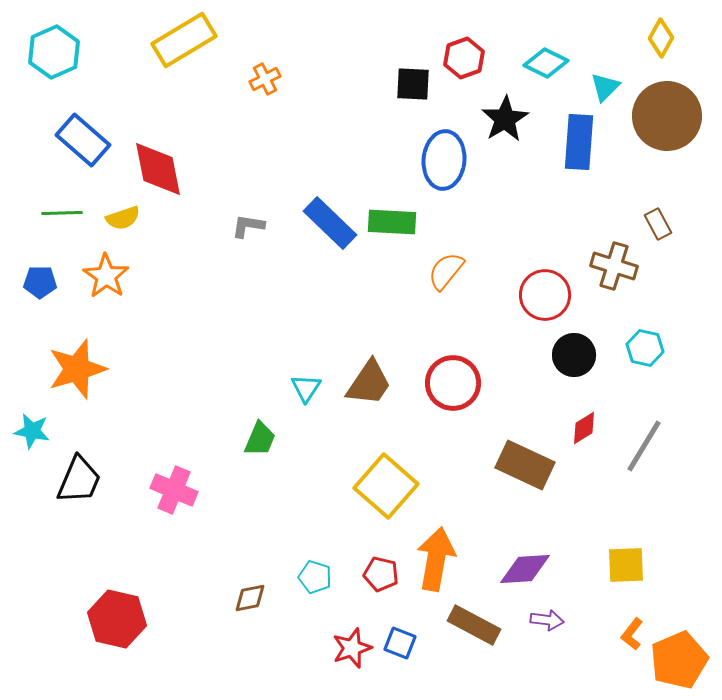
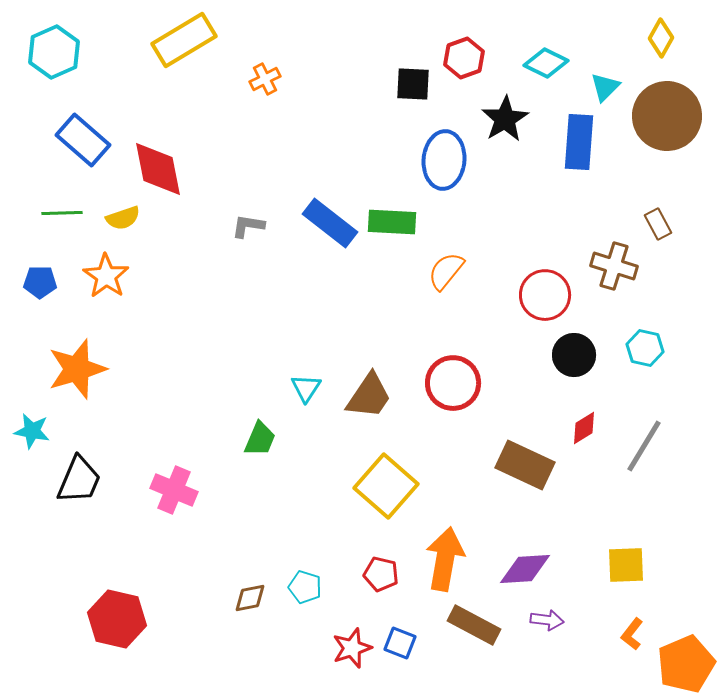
blue rectangle at (330, 223): rotated 6 degrees counterclockwise
brown trapezoid at (369, 383): moved 13 px down
orange arrow at (436, 559): moved 9 px right
cyan pentagon at (315, 577): moved 10 px left, 10 px down
orange pentagon at (679, 660): moved 7 px right, 4 px down
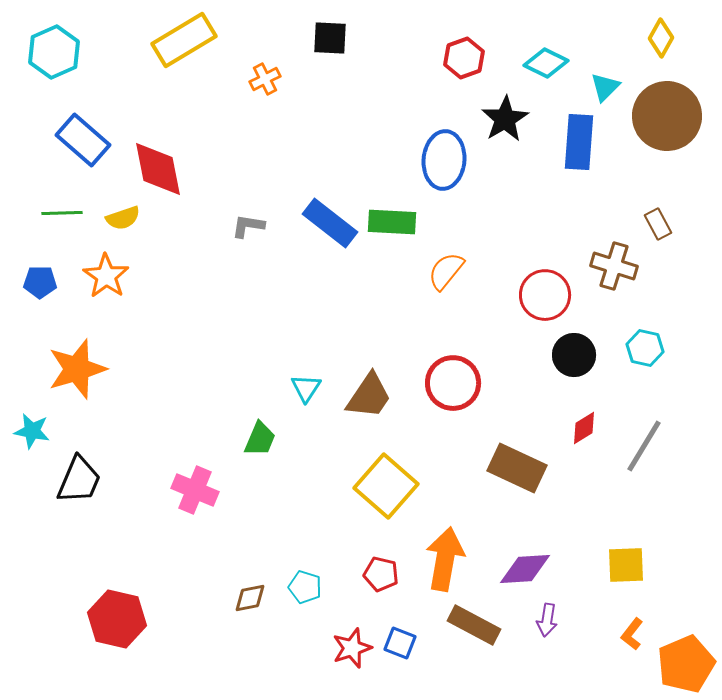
black square at (413, 84): moved 83 px left, 46 px up
brown rectangle at (525, 465): moved 8 px left, 3 px down
pink cross at (174, 490): moved 21 px right
purple arrow at (547, 620): rotated 92 degrees clockwise
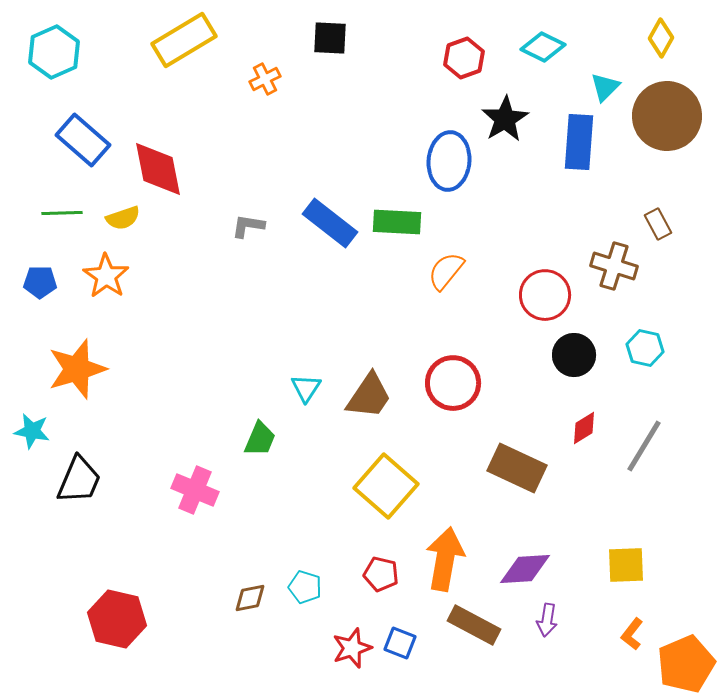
cyan diamond at (546, 63): moved 3 px left, 16 px up
blue ellipse at (444, 160): moved 5 px right, 1 px down
green rectangle at (392, 222): moved 5 px right
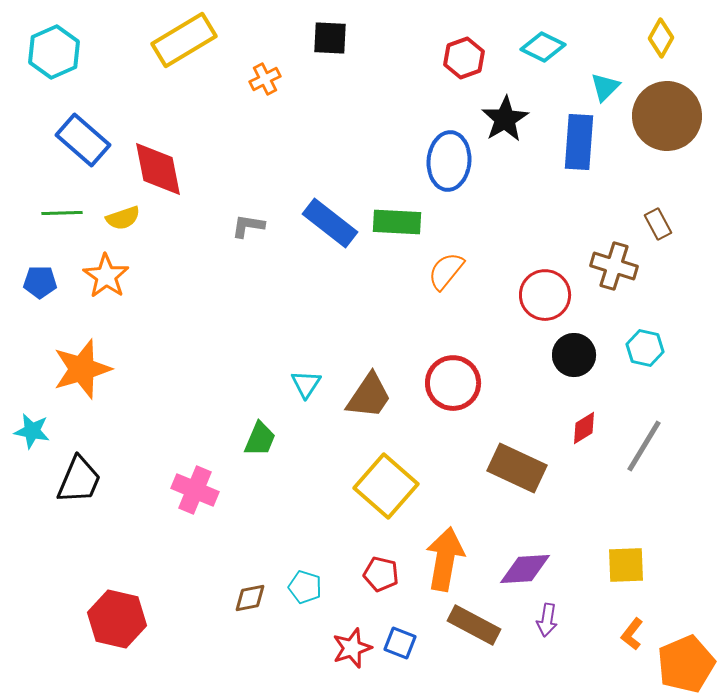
orange star at (77, 369): moved 5 px right
cyan triangle at (306, 388): moved 4 px up
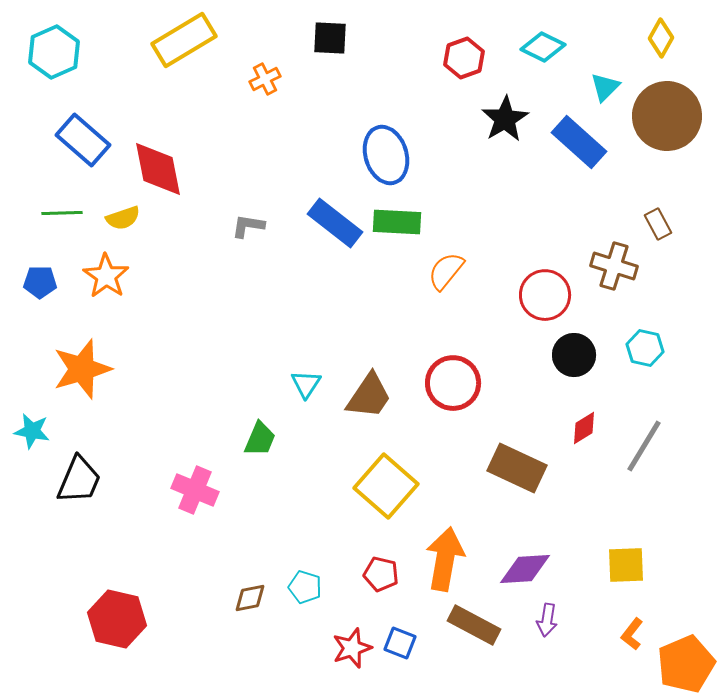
blue rectangle at (579, 142): rotated 52 degrees counterclockwise
blue ellipse at (449, 161): moved 63 px left, 6 px up; rotated 22 degrees counterclockwise
blue rectangle at (330, 223): moved 5 px right
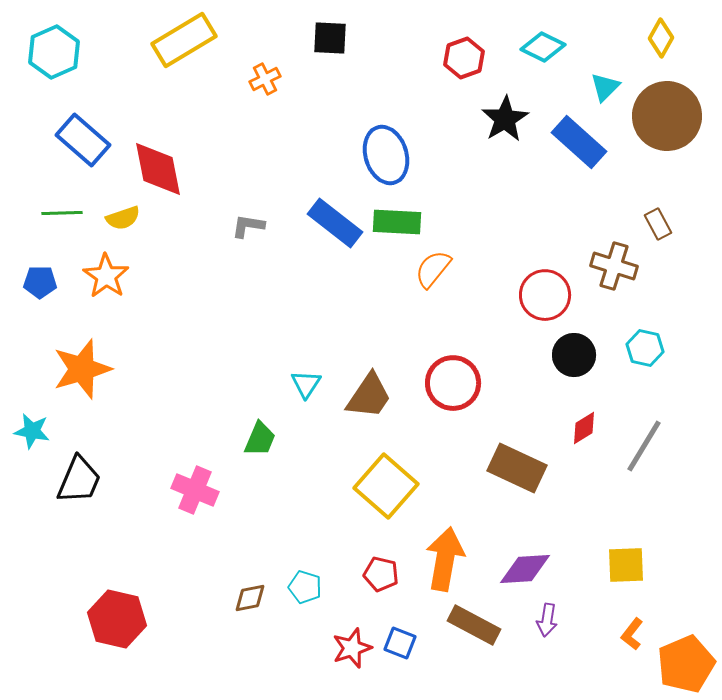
orange semicircle at (446, 271): moved 13 px left, 2 px up
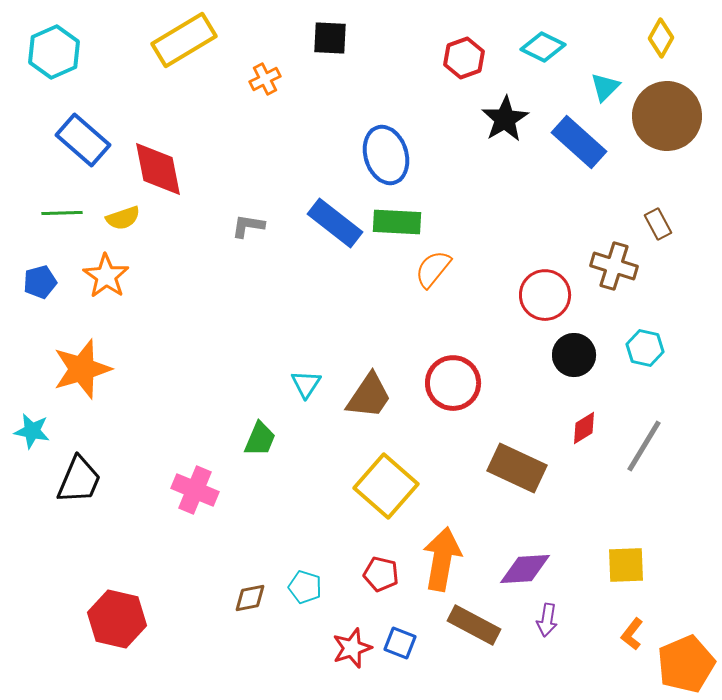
blue pentagon at (40, 282): rotated 16 degrees counterclockwise
orange arrow at (445, 559): moved 3 px left
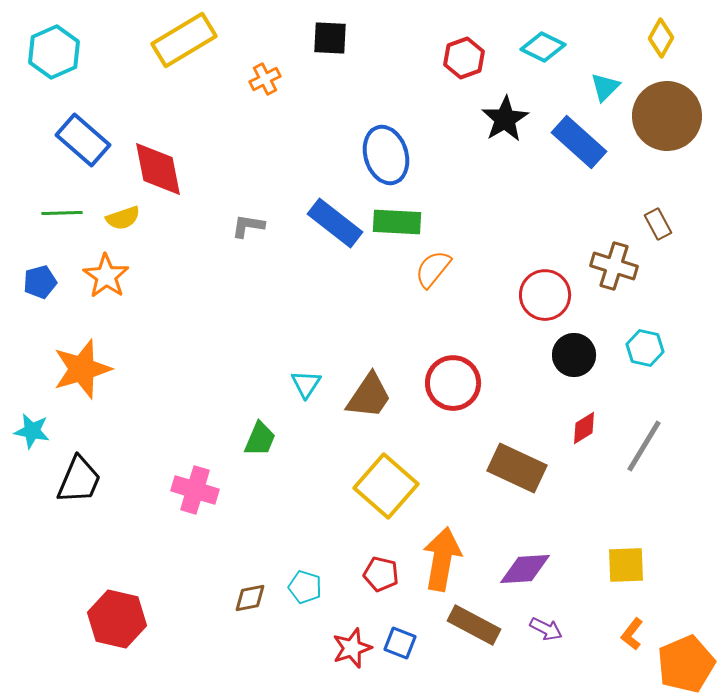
pink cross at (195, 490): rotated 6 degrees counterclockwise
purple arrow at (547, 620): moved 1 px left, 9 px down; rotated 72 degrees counterclockwise
